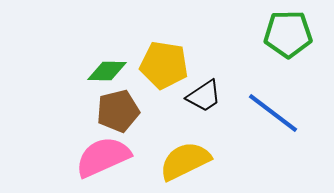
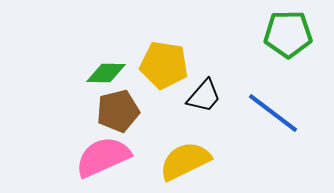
green diamond: moved 1 px left, 2 px down
black trapezoid: rotated 15 degrees counterclockwise
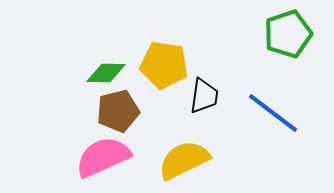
green pentagon: rotated 18 degrees counterclockwise
black trapezoid: rotated 33 degrees counterclockwise
yellow semicircle: moved 1 px left, 1 px up
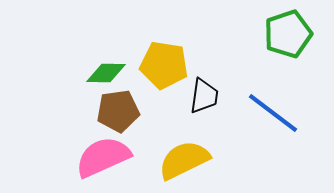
brown pentagon: rotated 6 degrees clockwise
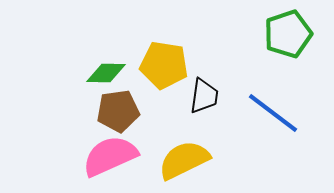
pink semicircle: moved 7 px right, 1 px up
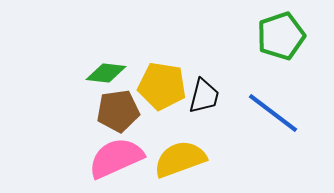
green pentagon: moved 7 px left, 2 px down
yellow pentagon: moved 2 px left, 21 px down
green diamond: rotated 6 degrees clockwise
black trapezoid: rotated 6 degrees clockwise
pink semicircle: moved 6 px right, 2 px down
yellow semicircle: moved 4 px left, 1 px up; rotated 6 degrees clockwise
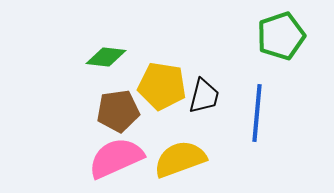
green diamond: moved 16 px up
blue line: moved 16 px left; rotated 58 degrees clockwise
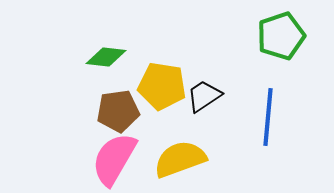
black trapezoid: rotated 138 degrees counterclockwise
blue line: moved 11 px right, 4 px down
pink semicircle: moved 2 px left, 1 px down; rotated 36 degrees counterclockwise
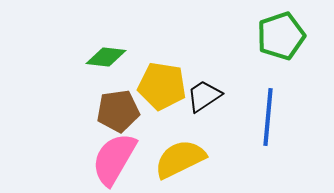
yellow semicircle: rotated 6 degrees counterclockwise
